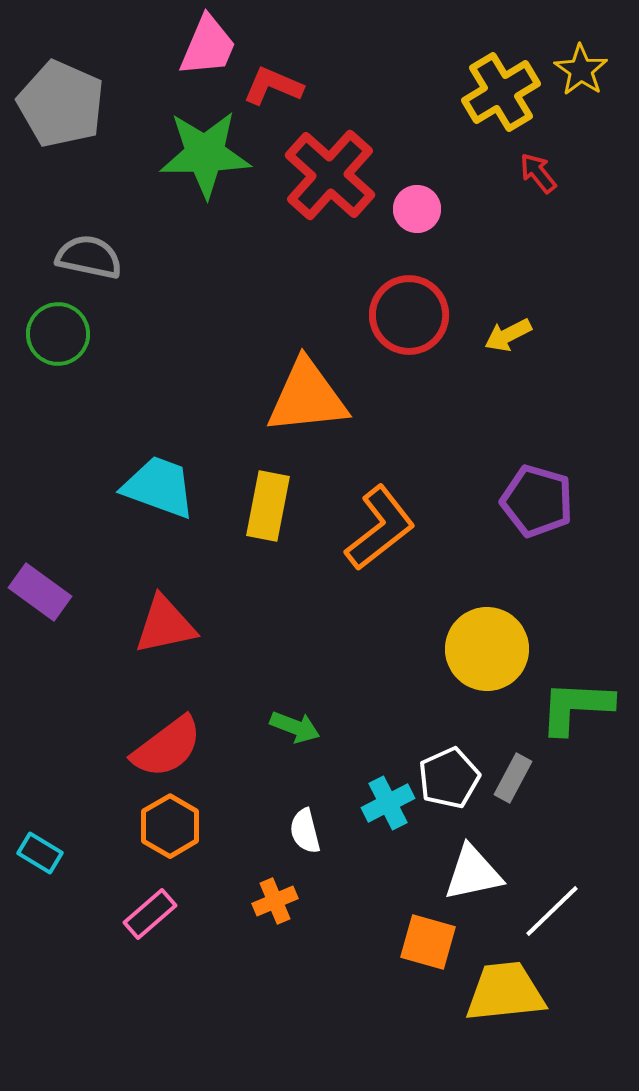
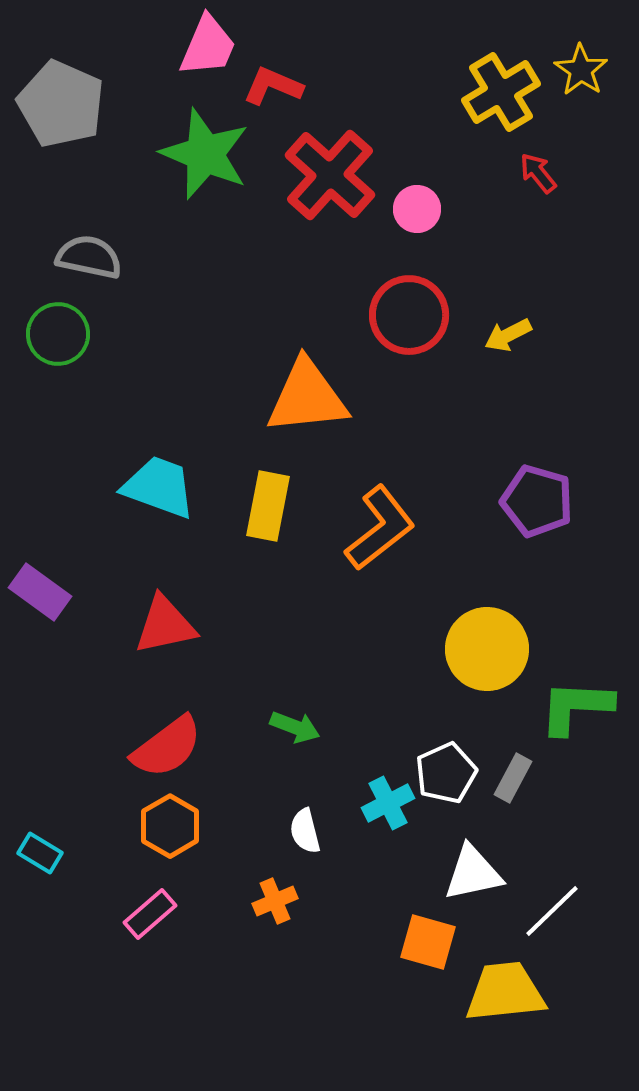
green star: rotated 24 degrees clockwise
white pentagon: moved 3 px left, 5 px up
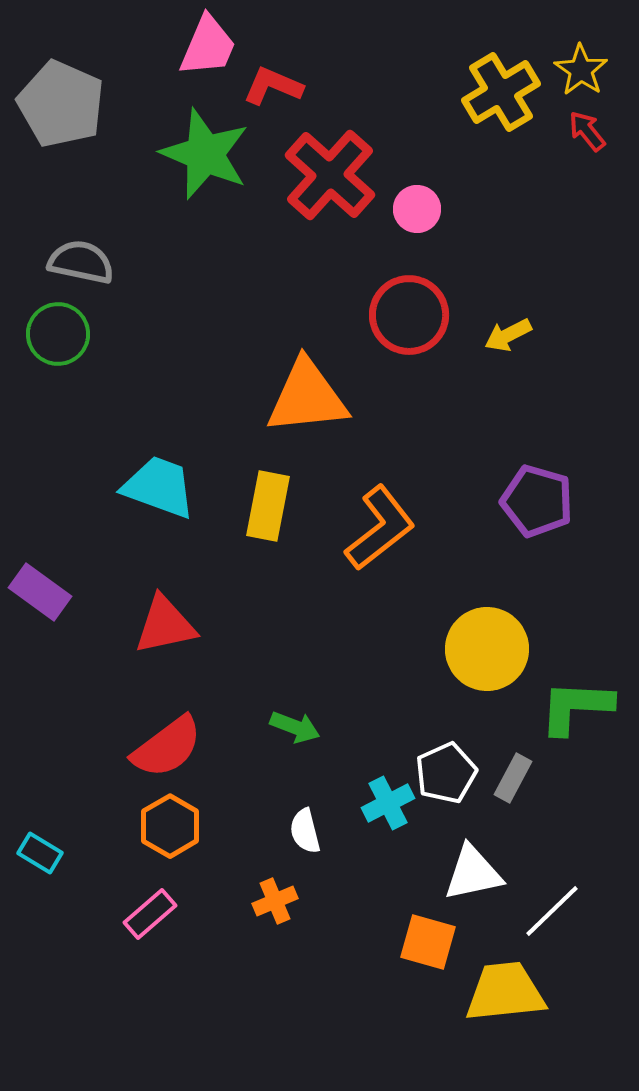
red arrow: moved 49 px right, 42 px up
gray semicircle: moved 8 px left, 5 px down
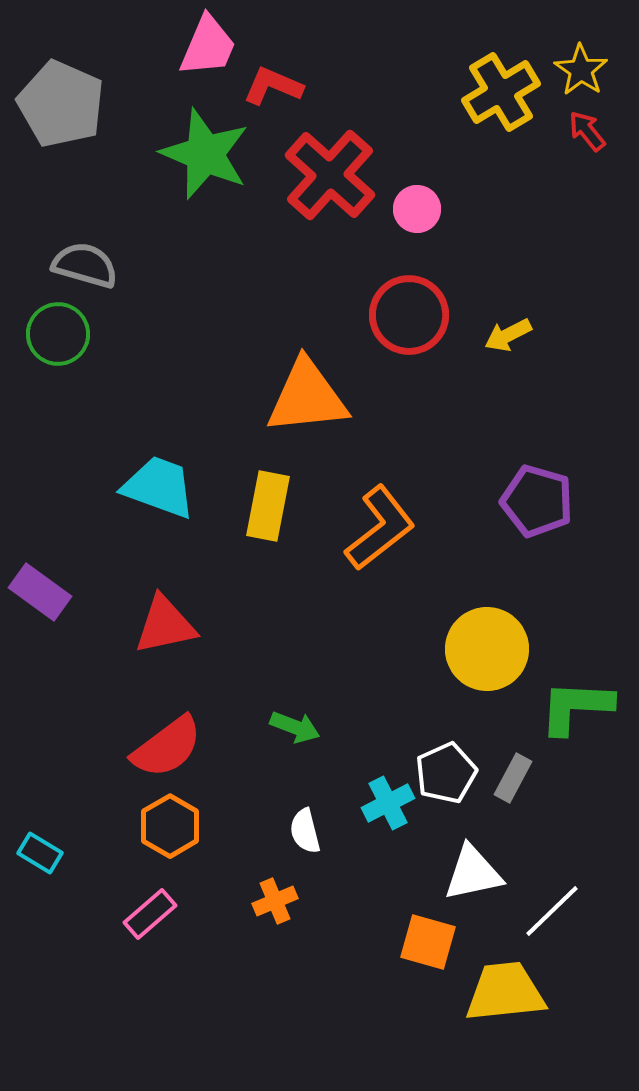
gray semicircle: moved 4 px right, 3 px down; rotated 4 degrees clockwise
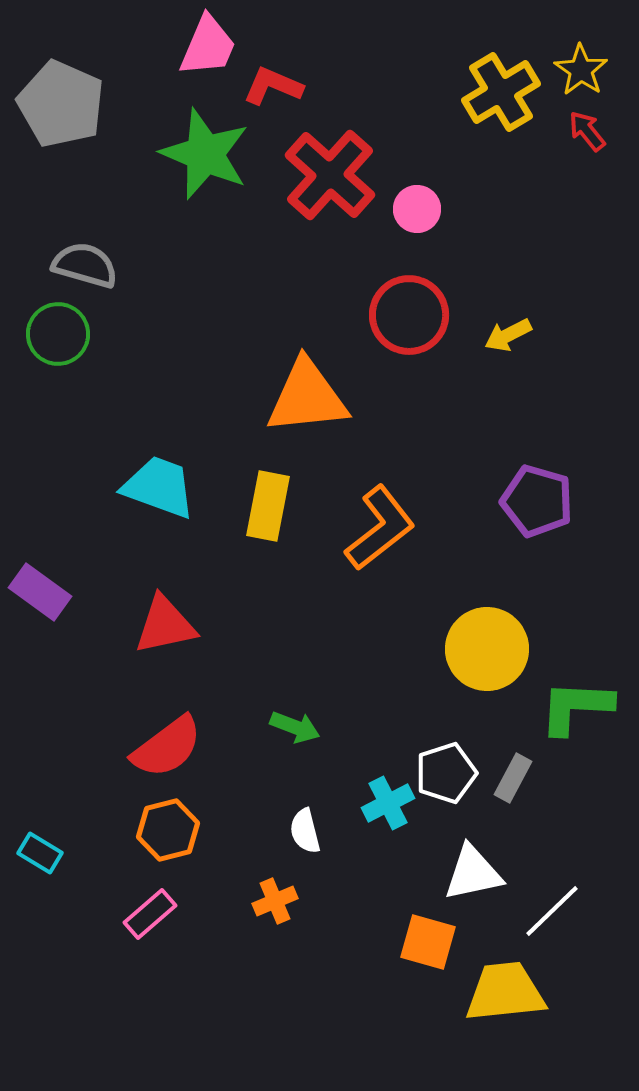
white pentagon: rotated 6 degrees clockwise
orange hexagon: moved 2 px left, 4 px down; rotated 16 degrees clockwise
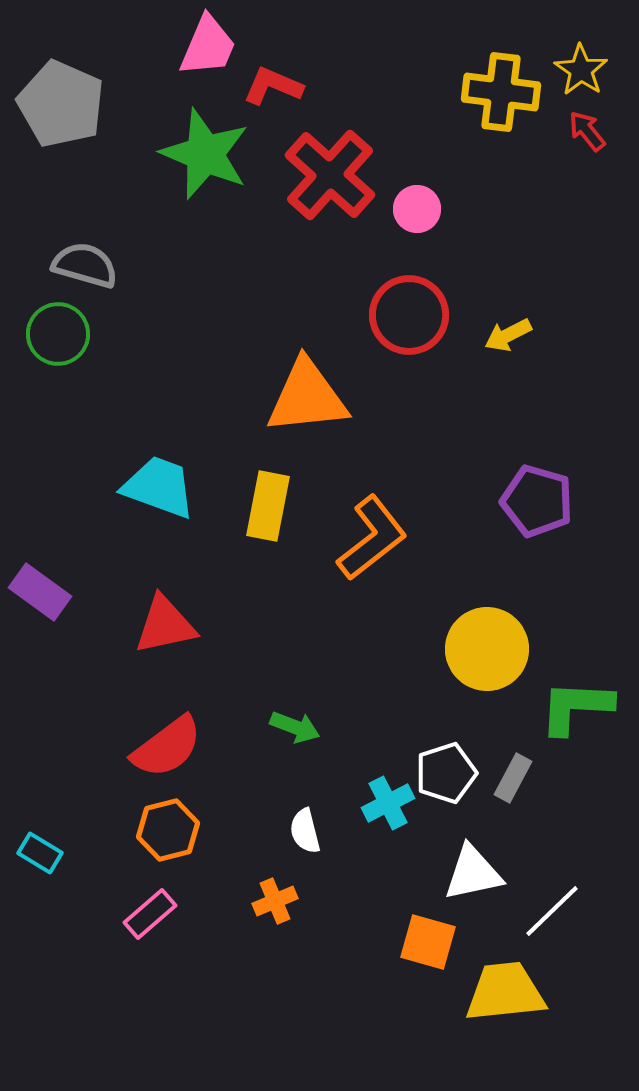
yellow cross: rotated 38 degrees clockwise
orange L-shape: moved 8 px left, 10 px down
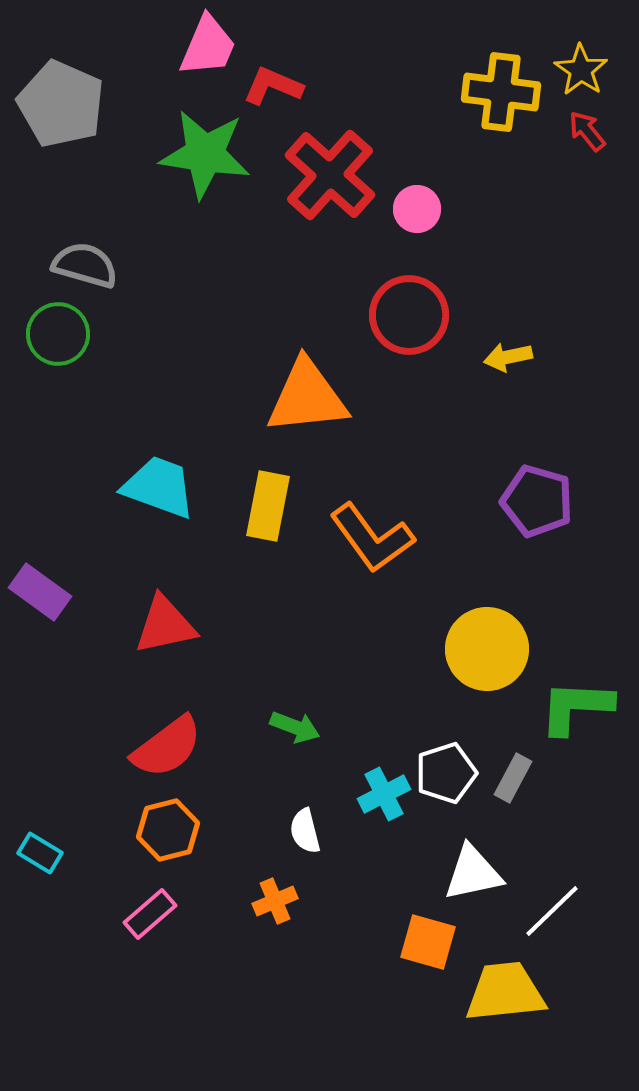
green star: rotated 14 degrees counterclockwise
yellow arrow: moved 22 px down; rotated 15 degrees clockwise
orange L-shape: rotated 92 degrees clockwise
cyan cross: moved 4 px left, 9 px up
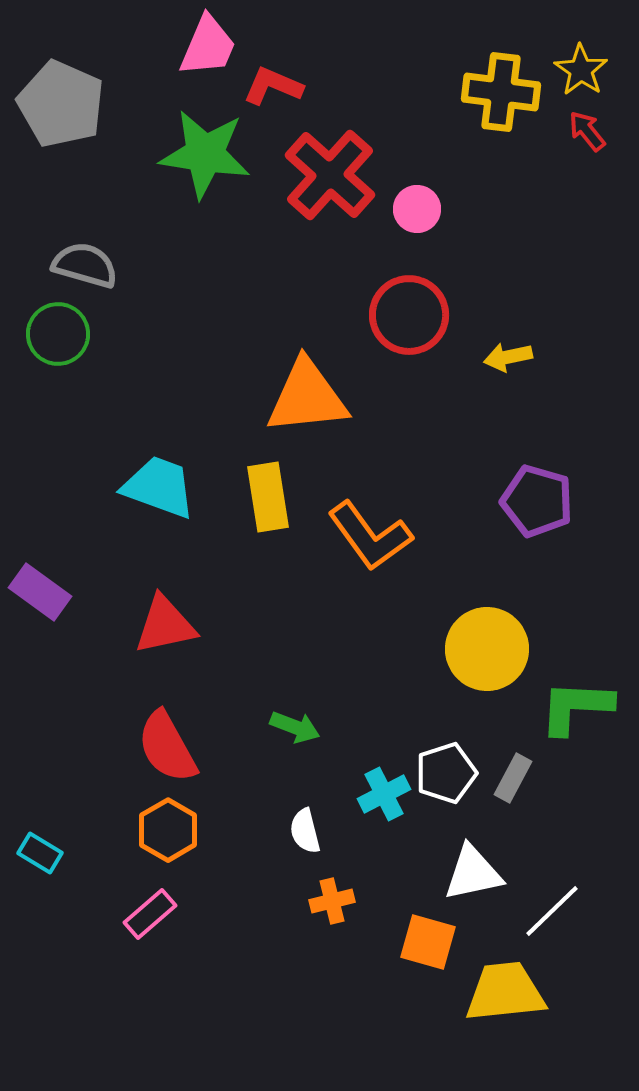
yellow rectangle: moved 9 px up; rotated 20 degrees counterclockwise
orange L-shape: moved 2 px left, 2 px up
red semicircle: rotated 98 degrees clockwise
orange hexagon: rotated 16 degrees counterclockwise
orange cross: moved 57 px right; rotated 9 degrees clockwise
